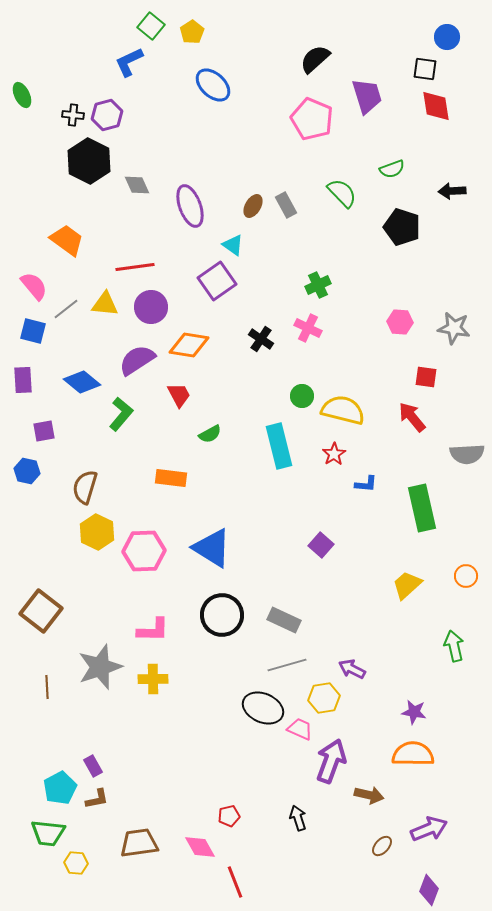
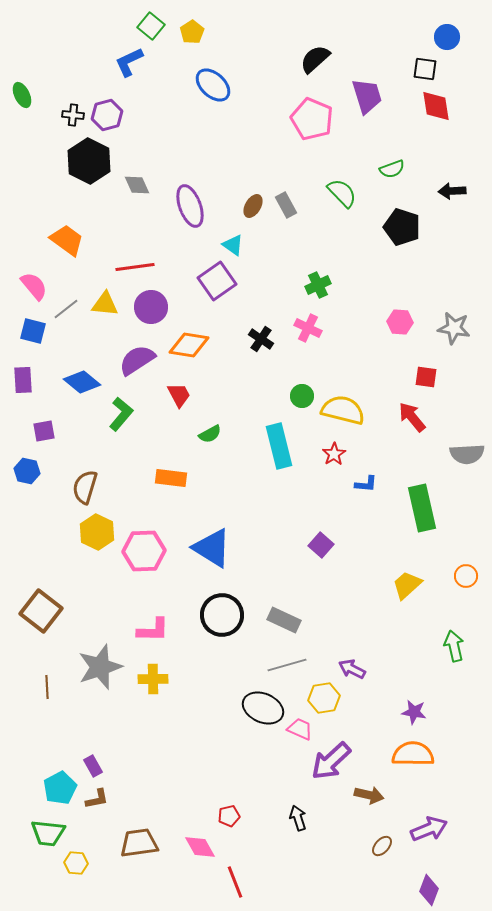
purple arrow at (331, 761): rotated 153 degrees counterclockwise
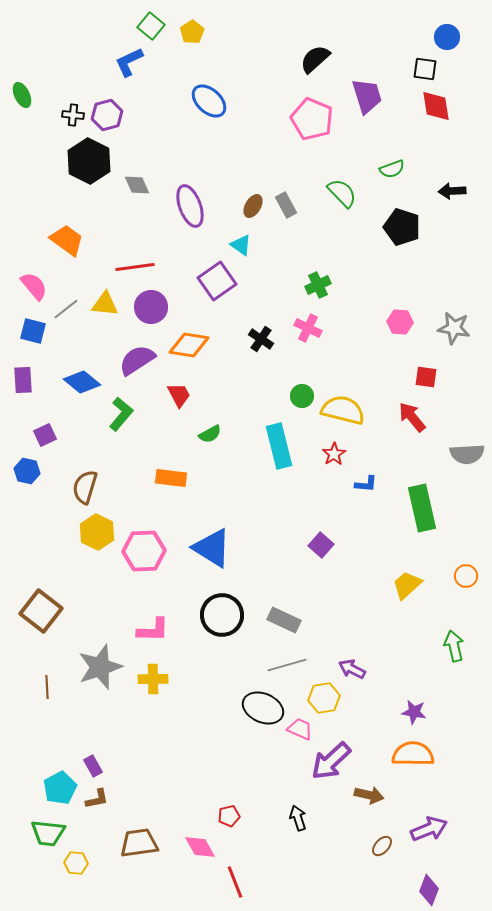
blue ellipse at (213, 85): moved 4 px left, 16 px down
cyan triangle at (233, 245): moved 8 px right
purple square at (44, 431): moved 1 px right, 4 px down; rotated 15 degrees counterclockwise
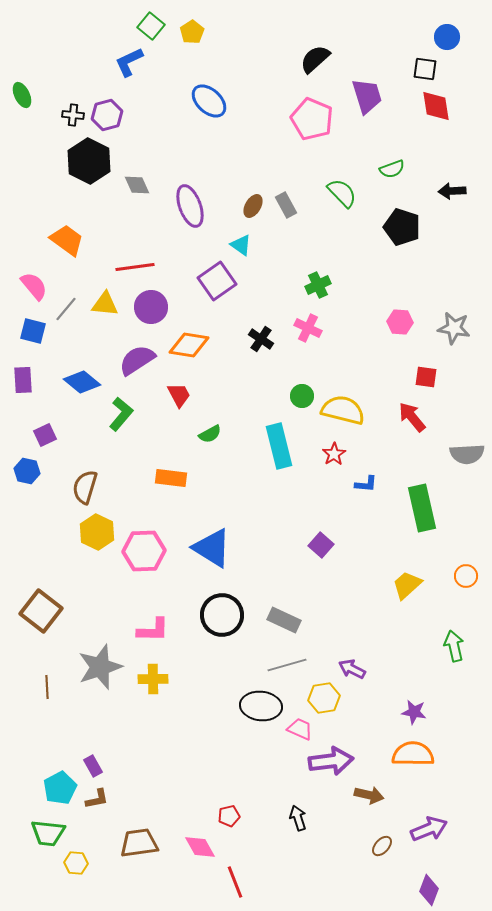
gray line at (66, 309): rotated 12 degrees counterclockwise
black ellipse at (263, 708): moved 2 px left, 2 px up; rotated 18 degrees counterclockwise
purple arrow at (331, 761): rotated 144 degrees counterclockwise
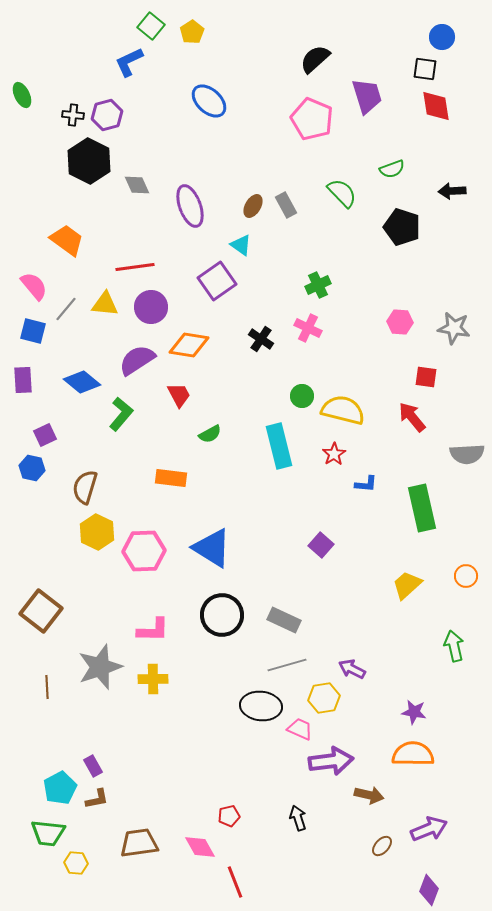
blue circle at (447, 37): moved 5 px left
blue hexagon at (27, 471): moved 5 px right, 3 px up
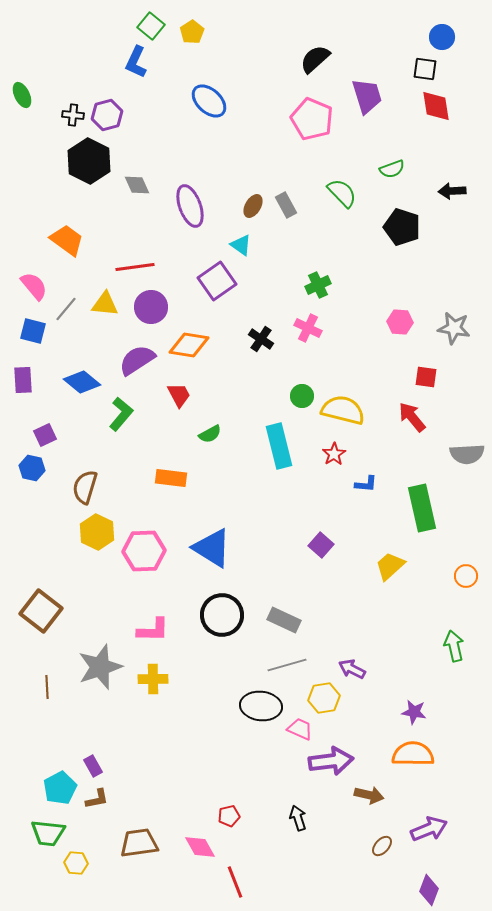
blue L-shape at (129, 62): moved 7 px right; rotated 40 degrees counterclockwise
yellow trapezoid at (407, 585): moved 17 px left, 19 px up
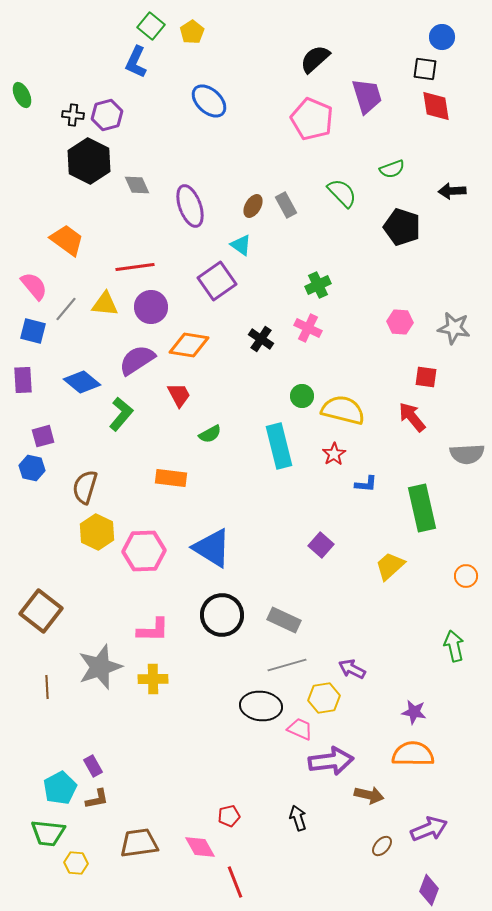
purple square at (45, 435): moved 2 px left, 1 px down; rotated 10 degrees clockwise
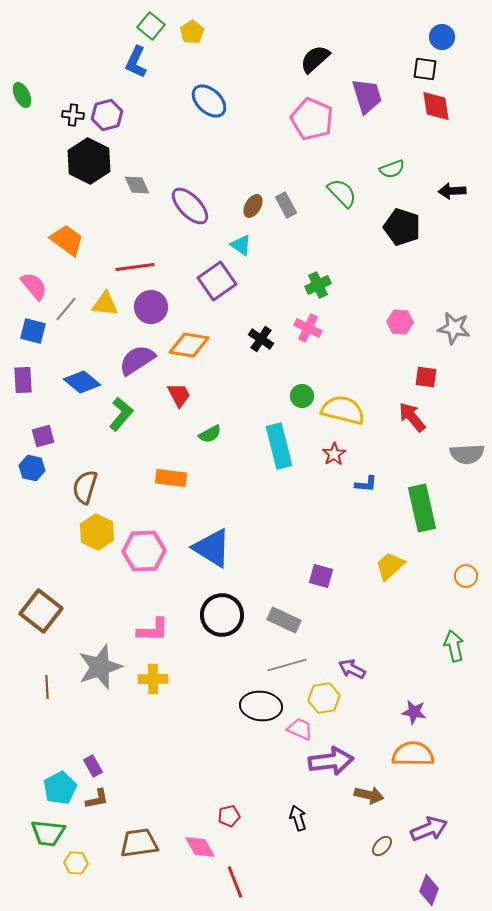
purple ellipse at (190, 206): rotated 24 degrees counterclockwise
purple square at (321, 545): moved 31 px down; rotated 25 degrees counterclockwise
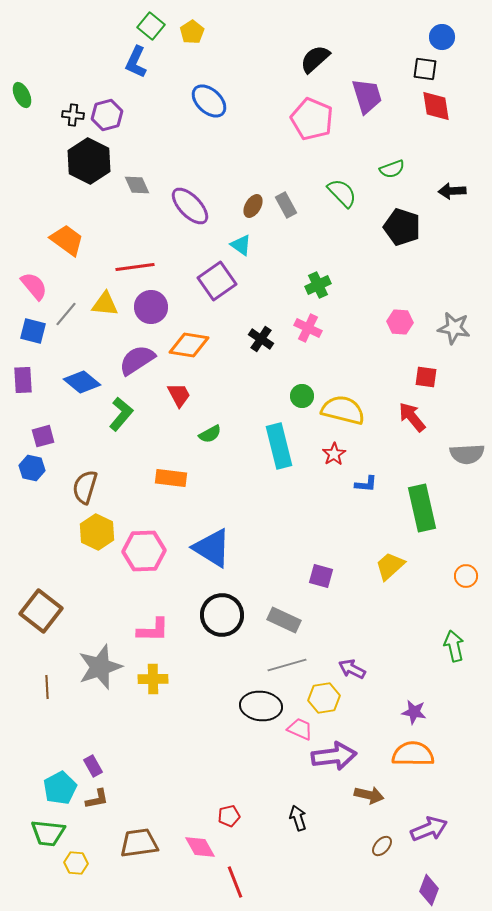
gray line at (66, 309): moved 5 px down
purple arrow at (331, 761): moved 3 px right, 5 px up
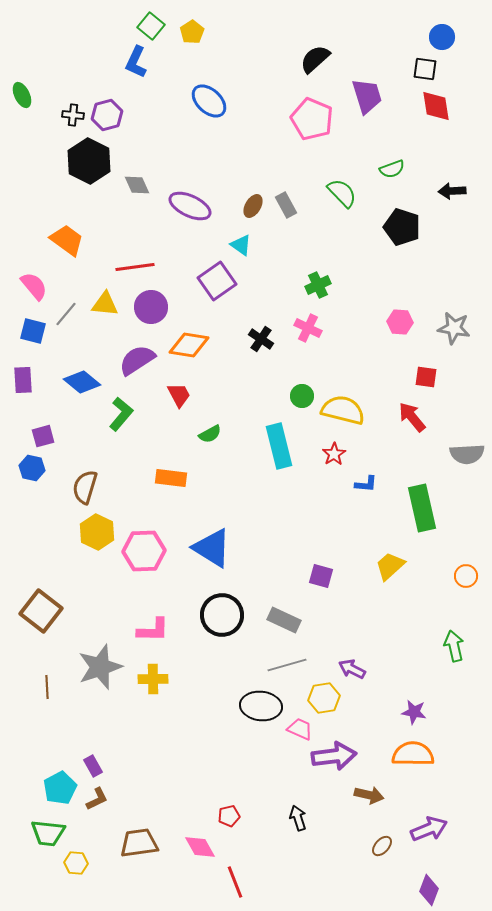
purple ellipse at (190, 206): rotated 21 degrees counterclockwise
brown L-shape at (97, 799): rotated 15 degrees counterclockwise
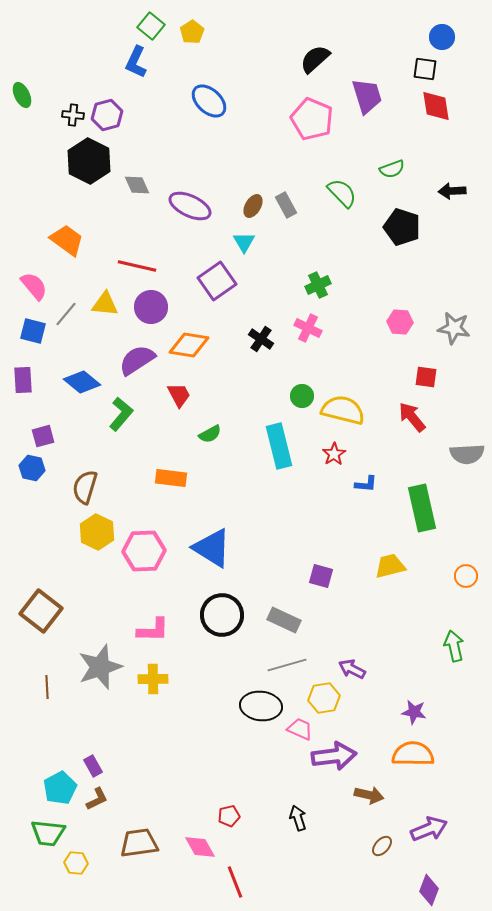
cyan triangle at (241, 245): moved 3 px right, 3 px up; rotated 25 degrees clockwise
red line at (135, 267): moved 2 px right, 1 px up; rotated 21 degrees clockwise
yellow trapezoid at (390, 566): rotated 28 degrees clockwise
